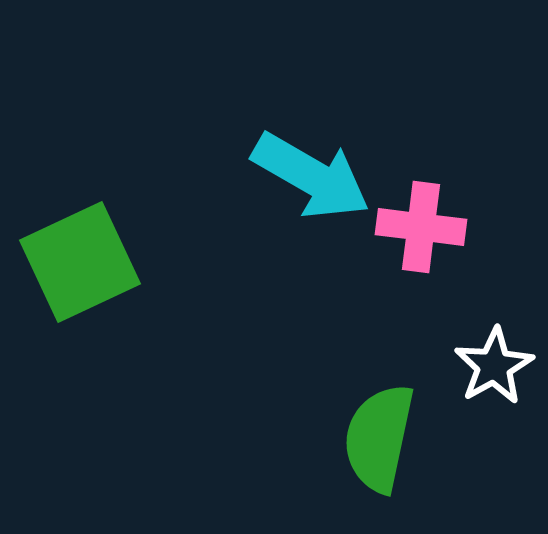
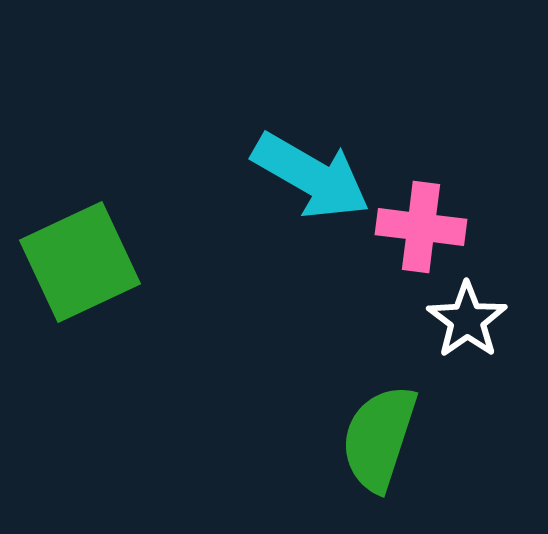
white star: moved 27 px left, 46 px up; rotated 6 degrees counterclockwise
green semicircle: rotated 6 degrees clockwise
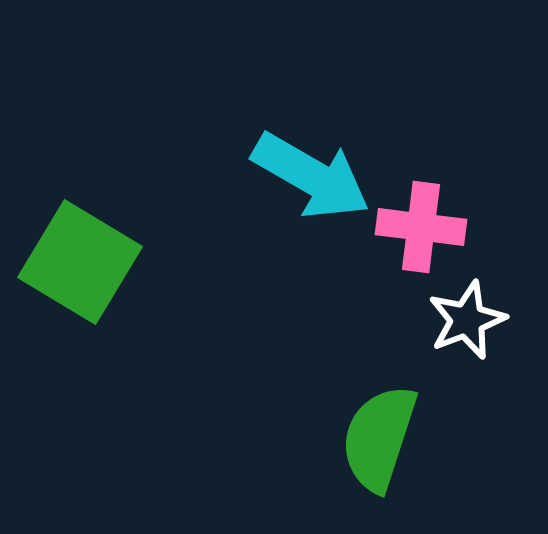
green square: rotated 34 degrees counterclockwise
white star: rotated 14 degrees clockwise
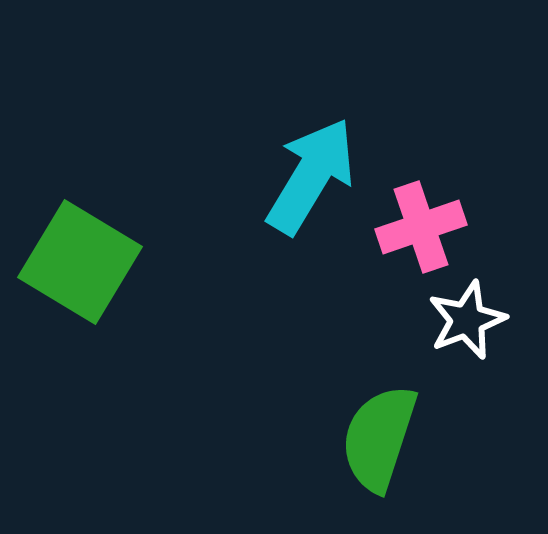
cyan arrow: rotated 89 degrees counterclockwise
pink cross: rotated 26 degrees counterclockwise
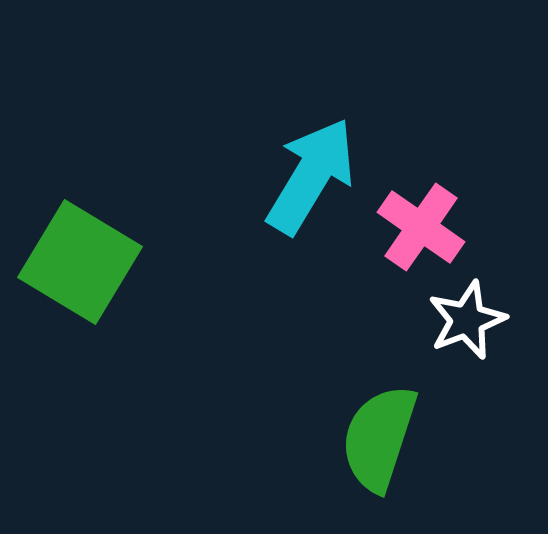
pink cross: rotated 36 degrees counterclockwise
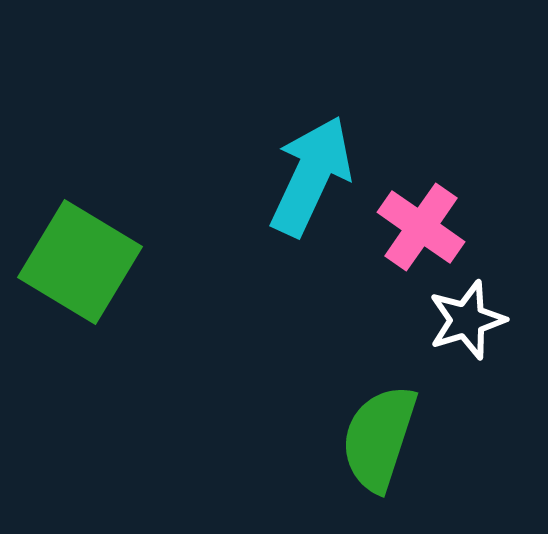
cyan arrow: rotated 6 degrees counterclockwise
white star: rotated 4 degrees clockwise
